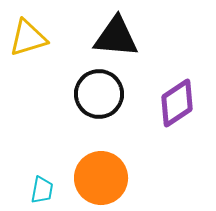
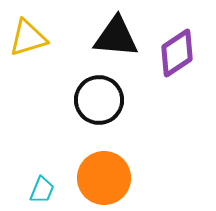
black circle: moved 6 px down
purple diamond: moved 50 px up
orange circle: moved 3 px right
cyan trapezoid: rotated 12 degrees clockwise
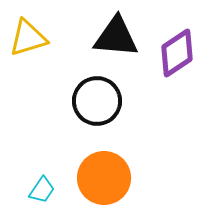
black circle: moved 2 px left, 1 px down
cyan trapezoid: rotated 12 degrees clockwise
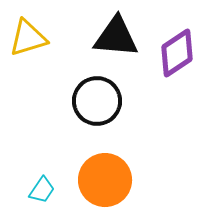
orange circle: moved 1 px right, 2 px down
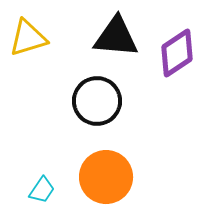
orange circle: moved 1 px right, 3 px up
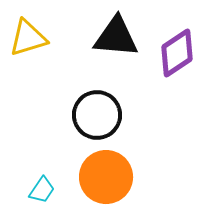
black circle: moved 14 px down
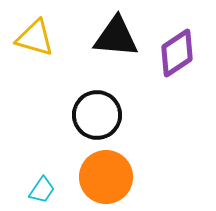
yellow triangle: moved 7 px right; rotated 33 degrees clockwise
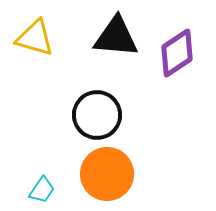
orange circle: moved 1 px right, 3 px up
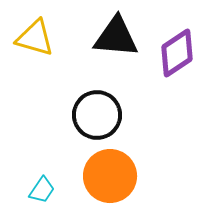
orange circle: moved 3 px right, 2 px down
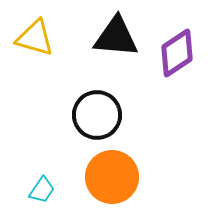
orange circle: moved 2 px right, 1 px down
